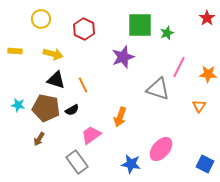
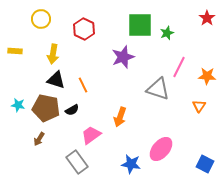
yellow arrow: rotated 84 degrees clockwise
orange star: moved 1 px left, 2 px down
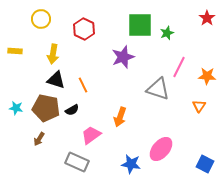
cyan star: moved 2 px left, 3 px down
gray rectangle: rotated 30 degrees counterclockwise
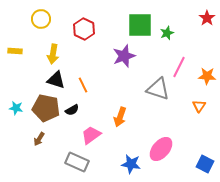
purple star: moved 1 px right, 1 px up
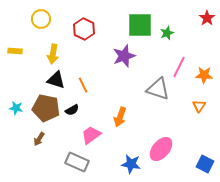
orange star: moved 3 px left, 1 px up
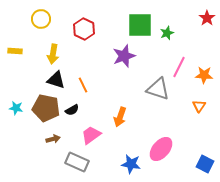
brown arrow: moved 14 px right; rotated 136 degrees counterclockwise
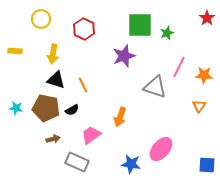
gray triangle: moved 3 px left, 2 px up
blue square: moved 2 px right, 1 px down; rotated 24 degrees counterclockwise
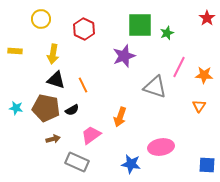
pink ellipse: moved 2 px up; rotated 40 degrees clockwise
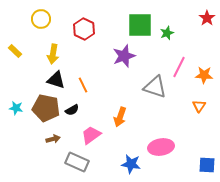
yellow rectangle: rotated 40 degrees clockwise
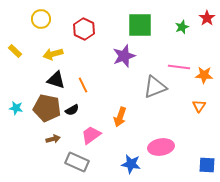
green star: moved 15 px right, 6 px up
yellow arrow: rotated 66 degrees clockwise
pink line: rotated 70 degrees clockwise
gray triangle: rotated 40 degrees counterclockwise
brown pentagon: moved 1 px right
